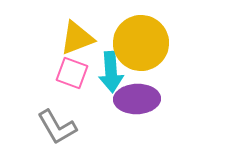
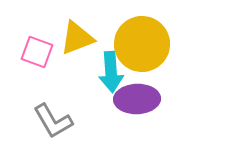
yellow circle: moved 1 px right, 1 px down
pink square: moved 35 px left, 21 px up
gray L-shape: moved 4 px left, 6 px up
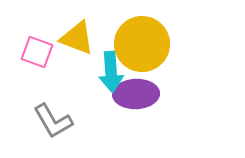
yellow triangle: rotated 42 degrees clockwise
purple ellipse: moved 1 px left, 5 px up
